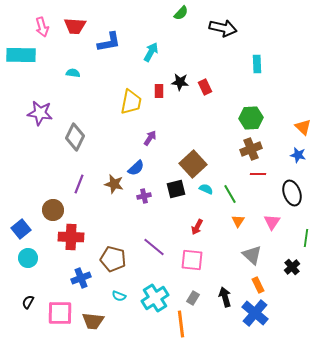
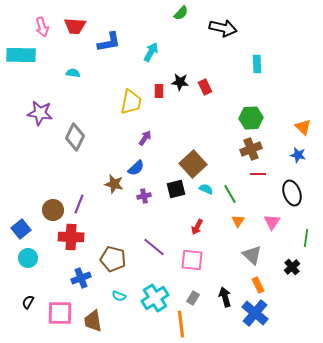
purple arrow at (150, 138): moved 5 px left
purple line at (79, 184): moved 20 px down
brown trapezoid at (93, 321): rotated 75 degrees clockwise
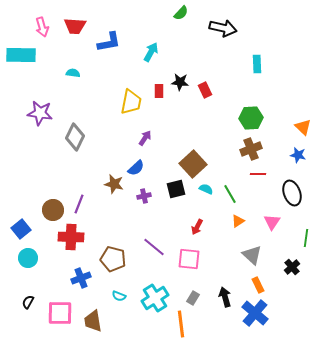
red rectangle at (205, 87): moved 3 px down
orange triangle at (238, 221): rotated 24 degrees clockwise
pink square at (192, 260): moved 3 px left, 1 px up
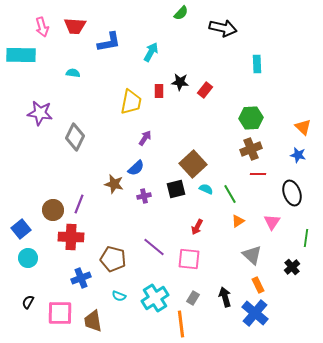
red rectangle at (205, 90): rotated 63 degrees clockwise
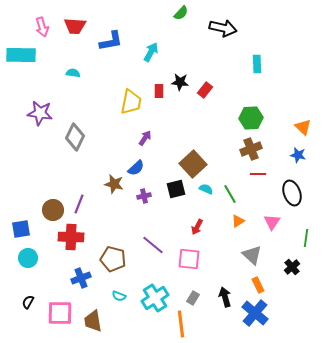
blue L-shape at (109, 42): moved 2 px right, 1 px up
blue square at (21, 229): rotated 30 degrees clockwise
purple line at (154, 247): moved 1 px left, 2 px up
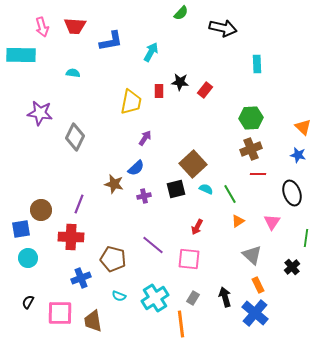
brown circle at (53, 210): moved 12 px left
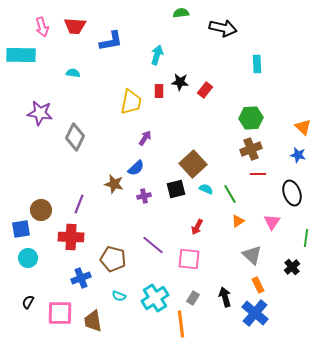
green semicircle at (181, 13): rotated 140 degrees counterclockwise
cyan arrow at (151, 52): moved 6 px right, 3 px down; rotated 12 degrees counterclockwise
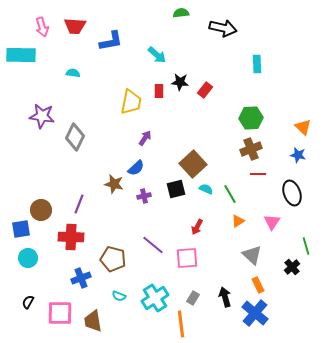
cyan arrow at (157, 55): rotated 114 degrees clockwise
purple star at (40, 113): moved 2 px right, 3 px down
green line at (306, 238): moved 8 px down; rotated 24 degrees counterclockwise
pink square at (189, 259): moved 2 px left, 1 px up; rotated 10 degrees counterclockwise
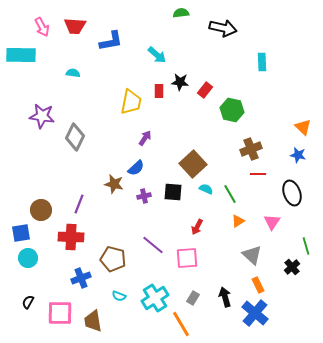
pink arrow at (42, 27): rotated 12 degrees counterclockwise
cyan rectangle at (257, 64): moved 5 px right, 2 px up
green hexagon at (251, 118): moved 19 px left, 8 px up; rotated 15 degrees clockwise
black square at (176, 189): moved 3 px left, 3 px down; rotated 18 degrees clockwise
blue square at (21, 229): moved 4 px down
orange line at (181, 324): rotated 24 degrees counterclockwise
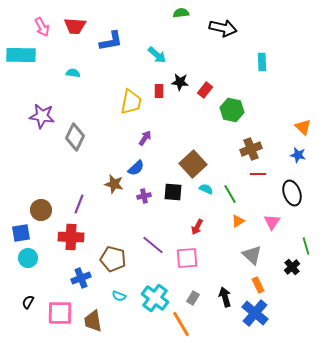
cyan cross at (155, 298): rotated 20 degrees counterclockwise
